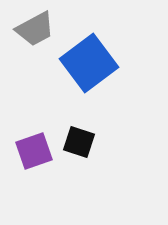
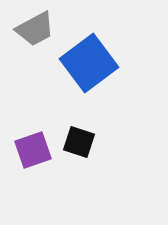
purple square: moved 1 px left, 1 px up
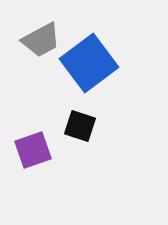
gray trapezoid: moved 6 px right, 11 px down
black square: moved 1 px right, 16 px up
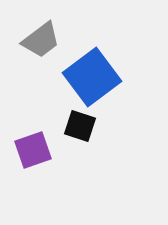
gray trapezoid: rotated 9 degrees counterclockwise
blue square: moved 3 px right, 14 px down
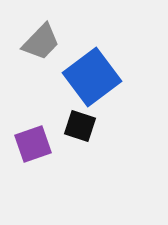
gray trapezoid: moved 2 px down; rotated 9 degrees counterclockwise
purple square: moved 6 px up
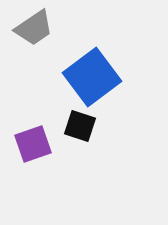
gray trapezoid: moved 7 px left, 14 px up; rotated 12 degrees clockwise
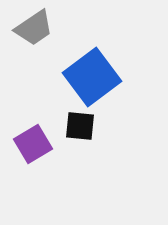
black square: rotated 12 degrees counterclockwise
purple square: rotated 12 degrees counterclockwise
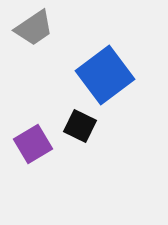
blue square: moved 13 px right, 2 px up
black square: rotated 20 degrees clockwise
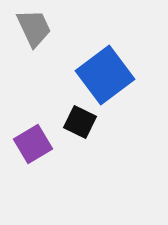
gray trapezoid: rotated 81 degrees counterclockwise
black square: moved 4 px up
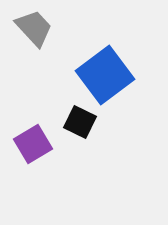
gray trapezoid: rotated 18 degrees counterclockwise
